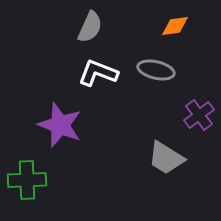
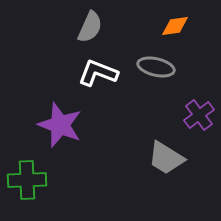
gray ellipse: moved 3 px up
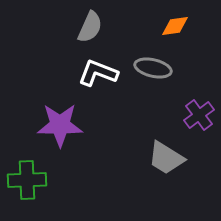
gray ellipse: moved 3 px left, 1 px down
purple star: rotated 21 degrees counterclockwise
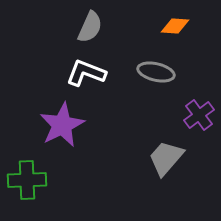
orange diamond: rotated 12 degrees clockwise
gray ellipse: moved 3 px right, 4 px down
white L-shape: moved 12 px left
purple star: moved 2 px right; rotated 27 degrees counterclockwise
gray trapezoid: rotated 99 degrees clockwise
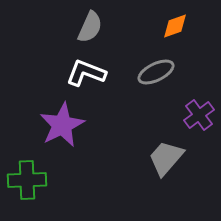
orange diamond: rotated 24 degrees counterclockwise
gray ellipse: rotated 39 degrees counterclockwise
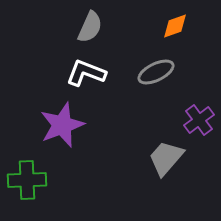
purple cross: moved 5 px down
purple star: rotated 6 degrees clockwise
